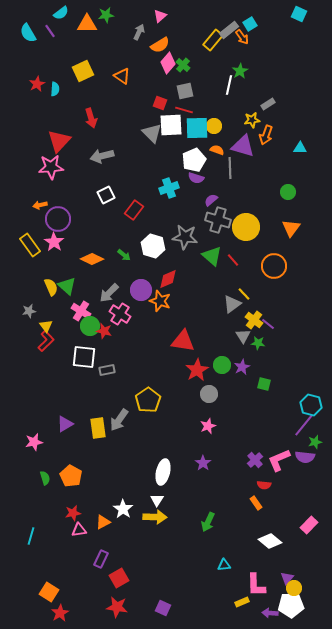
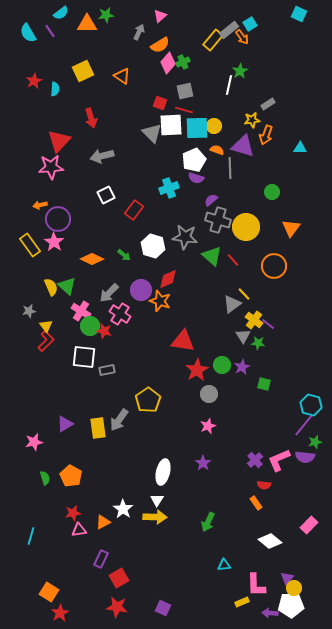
green cross at (183, 65): moved 3 px up; rotated 24 degrees clockwise
red star at (37, 84): moved 3 px left, 3 px up
green circle at (288, 192): moved 16 px left
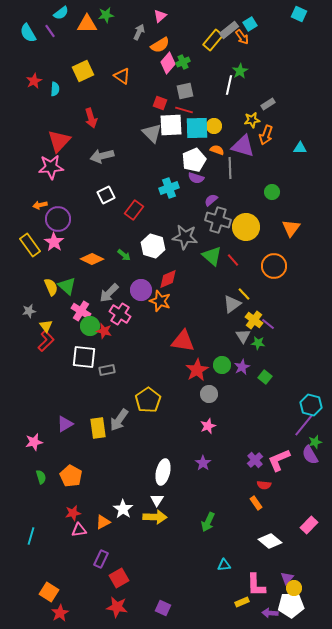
green square at (264, 384): moved 1 px right, 7 px up; rotated 24 degrees clockwise
purple semicircle at (305, 457): moved 5 px right, 2 px up; rotated 54 degrees clockwise
green semicircle at (45, 478): moved 4 px left, 1 px up
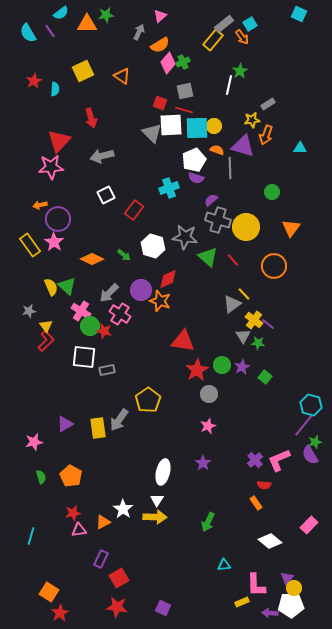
gray rectangle at (229, 30): moved 5 px left, 6 px up
green triangle at (212, 256): moved 4 px left, 1 px down
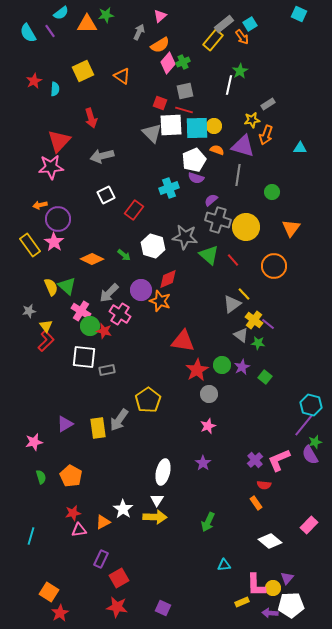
gray line at (230, 168): moved 8 px right, 7 px down; rotated 10 degrees clockwise
green triangle at (208, 257): moved 1 px right, 2 px up
gray triangle at (243, 336): moved 2 px left, 1 px up; rotated 21 degrees counterclockwise
yellow circle at (294, 588): moved 21 px left
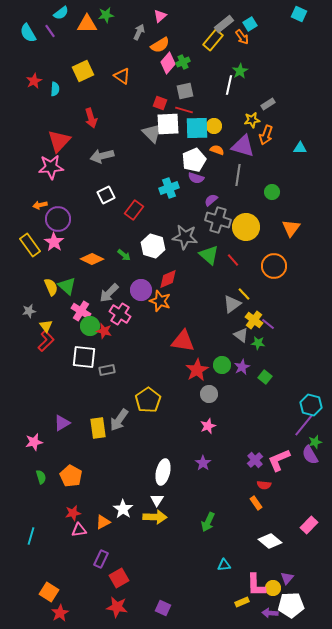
white square at (171, 125): moved 3 px left, 1 px up
purple triangle at (65, 424): moved 3 px left, 1 px up
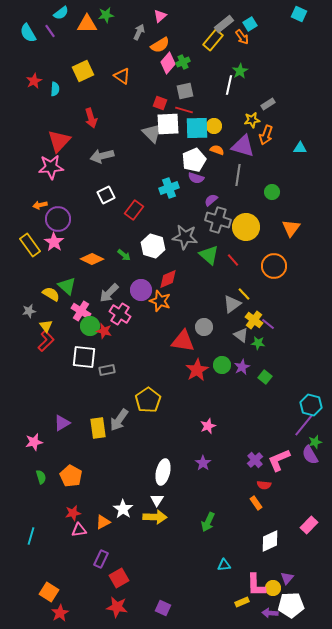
yellow semicircle at (51, 287): moved 7 px down; rotated 36 degrees counterclockwise
gray circle at (209, 394): moved 5 px left, 67 px up
white diamond at (270, 541): rotated 65 degrees counterclockwise
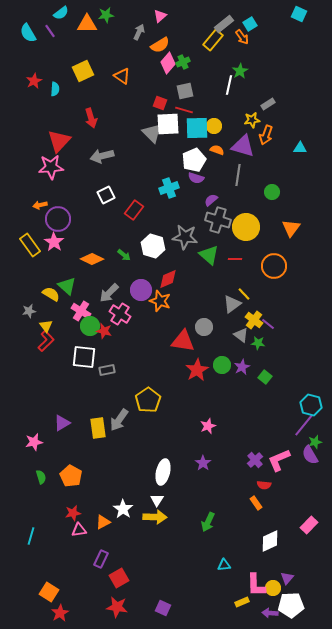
red line at (233, 260): moved 2 px right, 1 px up; rotated 48 degrees counterclockwise
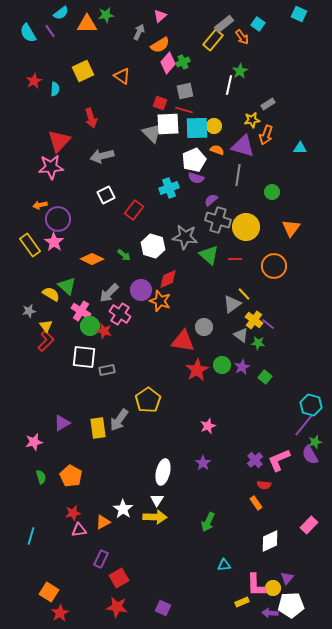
cyan square at (250, 24): moved 8 px right; rotated 24 degrees counterclockwise
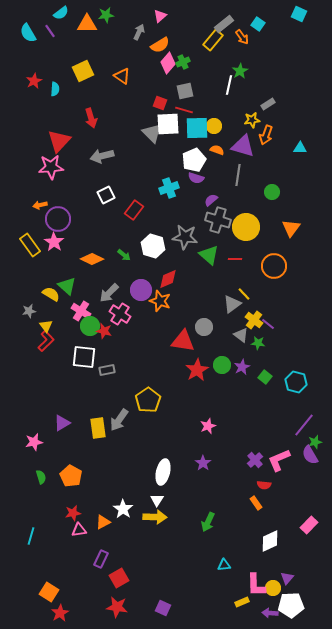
cyan hexagon at (311, 405): moved 15 px left, 23 px up
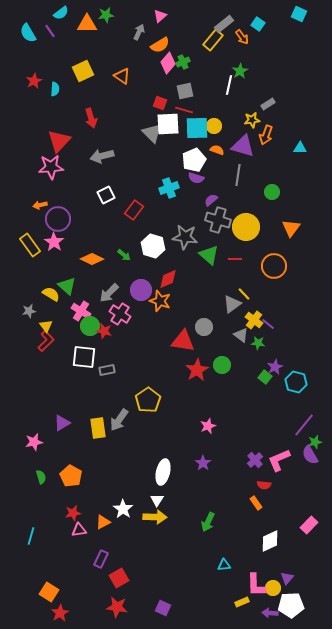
purple star at (242, 367): moved 33 px right
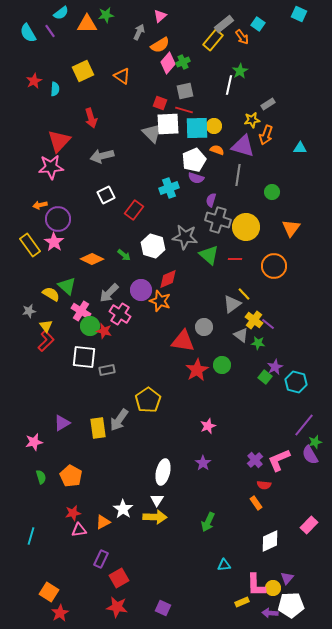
purple semicircle at (211, 200): rotated 32 degrees counterclockwise
